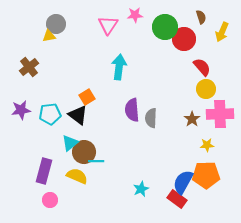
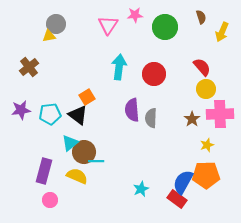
red circle: moved 30 px left, 35 px down
yellow star: rotated 16 degrees counterclockwise
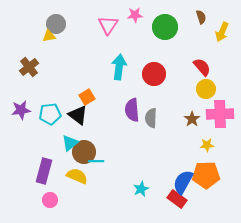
yellow star: rotated 16 degrees clockwise
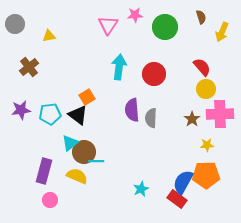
gray circle: moved 41 px left
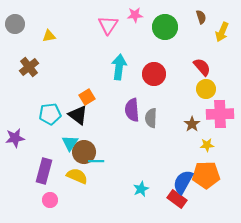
purple star: moved 6 px left, 28 px down
brown star: moved 5 px down
cyan triangle: rotated 18 degrees counterclockwise
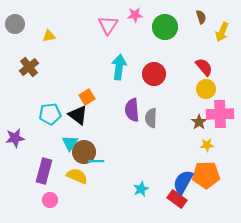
red semicircle: moved 2 px right
brown star: moved 7 px right, 2 px up
